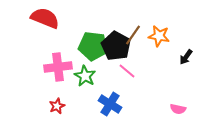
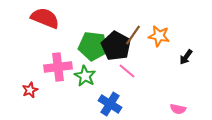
red star: moved 27 px left, 16 px up
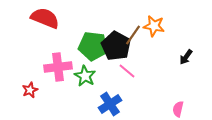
orange star: moved 5 px left, 10 px up
blue cross: rotated 25 degrees clockwise
pink semicircle: rotated 91 degrees clockwise
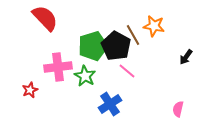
red semicircle: rotated 24 degrees clockwise
brown line: rotated 65 degrees counterclockwise
green pentagon: rotated 24 degrees counterclockwise
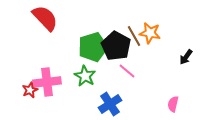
orange star: moved 4 px left, 7 px down
brown line: moved 1 px right, 1 px down
green pentagon: moved 1 px down
pink cross: moved 11 px left, 15 px down
pink semicircle: moved 5 px left, 5 px up
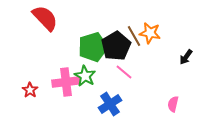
black pentagon: rotated 12 degrees clockwise
pink line: moved 3 px left, 1 px down
pink cross: moved 19 px right
red star: rotated 14 degrees counterclockwise
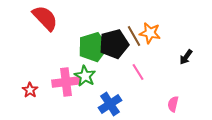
black pentagon: moved 2 px left, 2 px up; rotated 16 degrees clockwise
pink line: moved 14 px right; rotated 18 degrees clockwise
